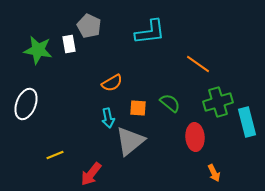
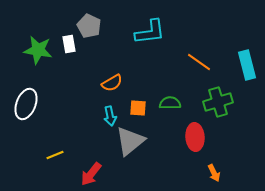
orange line: moved 1 px right, 2 px up
green semicircle: rotated 40 degrees counterclockwise
cyan arrow: moved 2 px right, 2 px up
cyan rectangle: moved 57 px up
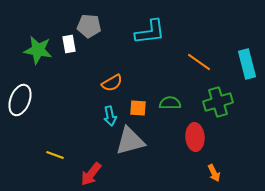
gray pentagon: rotated 20 degrees counterclockwise
cyan rectangle: moved 1 px up
white ellipse: moved 6 px left, 4 px up
gray triangle: rotated 24 degrees clockwise
yellow line: rotated 42 degrees clockwise
